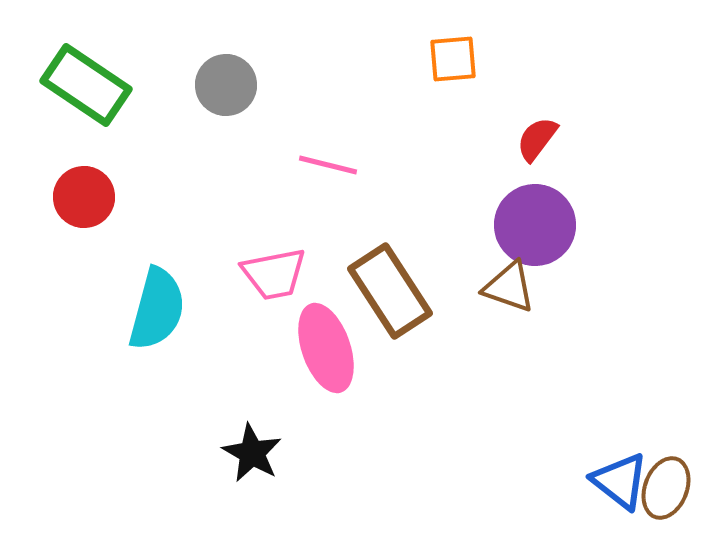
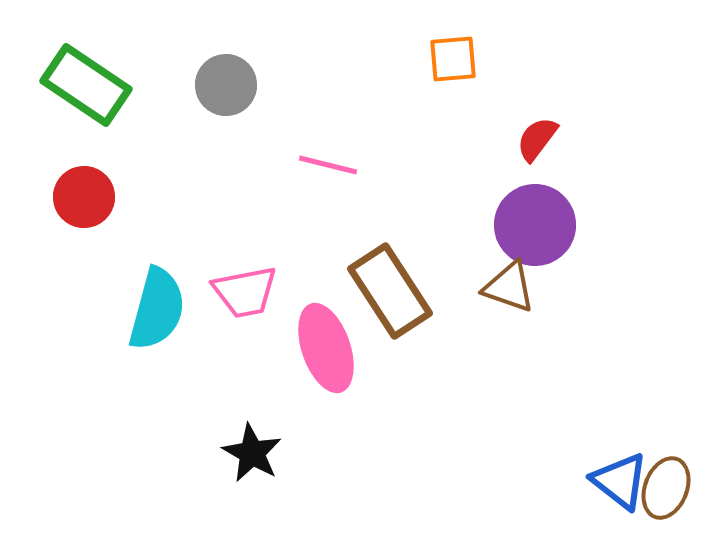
pink trapezoid: moved 29 px left, 18 px down
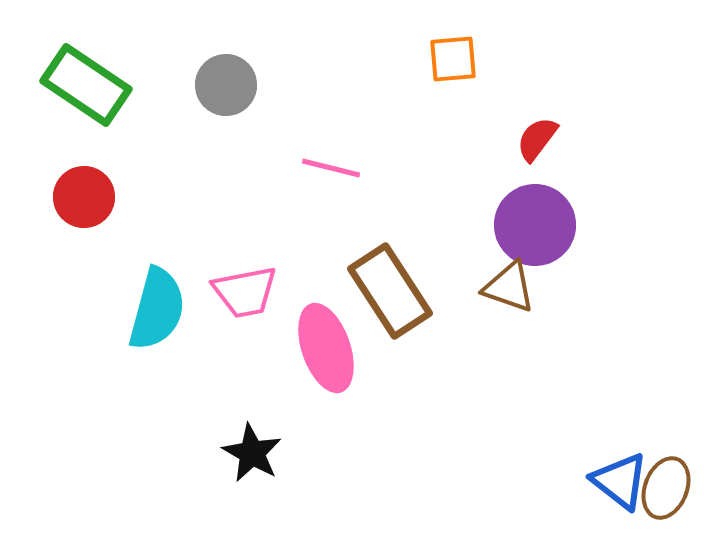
pink line: moved 3 px right, 3 px down
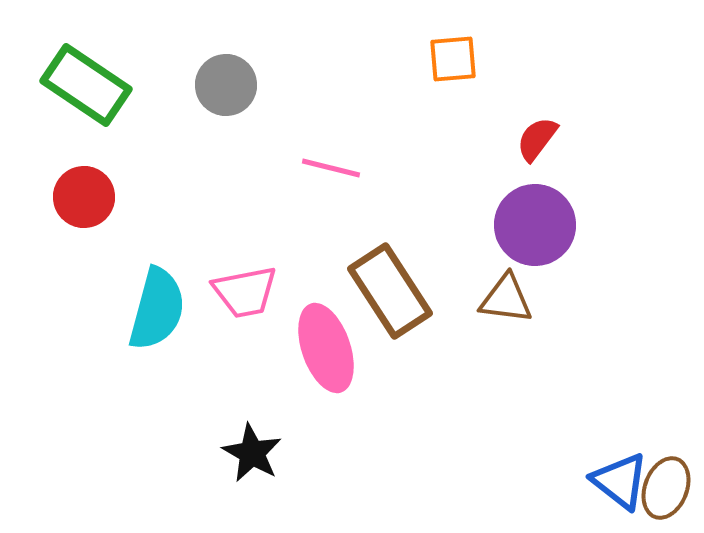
brown triangle: moved 3 px left, 12 px down; rotated 12 degrees counterclockwise
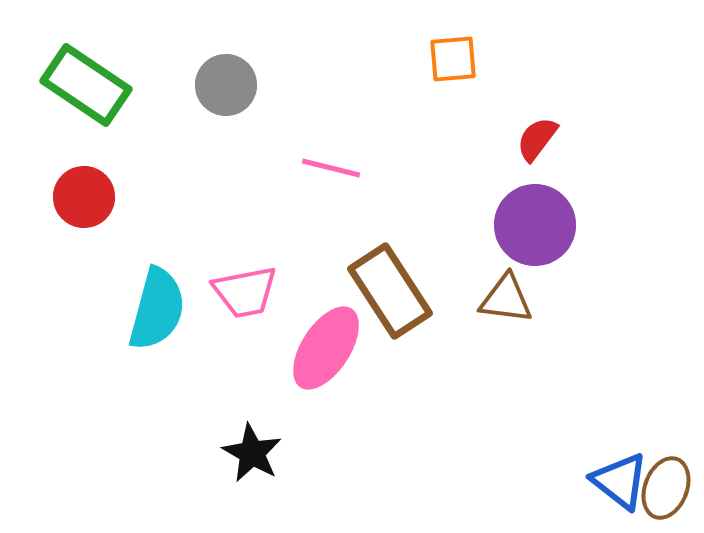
pink ellipse: rotated 52 degrees clockwise
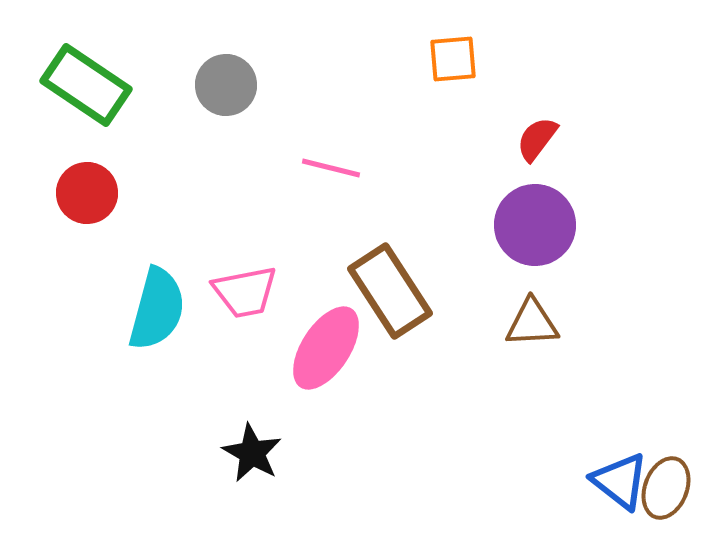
red circle: moved 3 px right, 4 px up
brown triangle: moved 26 px right, 24 px down; rotated 10 degrees counterclockwise
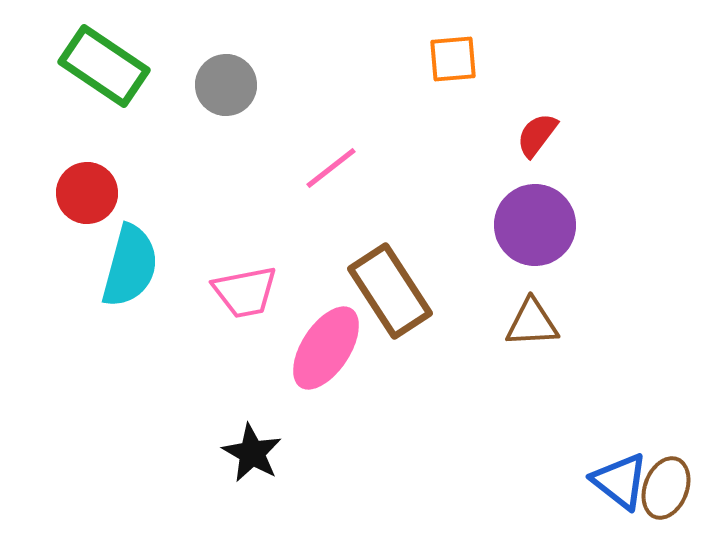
green rectangle: moved 18 px right, 19 px up
red semicircle: moved 4 px up
pink line: rotated 52 degrees counterclockwise
cyan semicircle: moved 27 px left, 43 px up
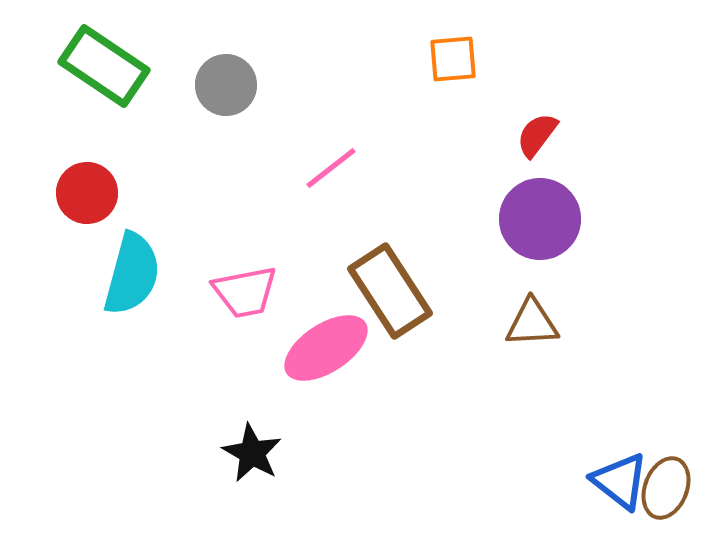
purple circle: moved 5 px right, 6 px up
cyan semicircle: moved 2 px right, 8 px down
pink ellipse: rotated 24 degrees clockwise
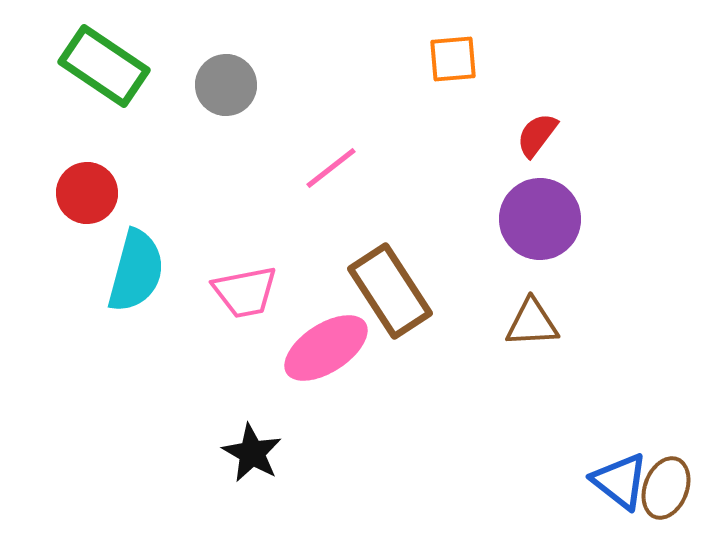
cyan semicircle: moved 4 px right, 3 px up
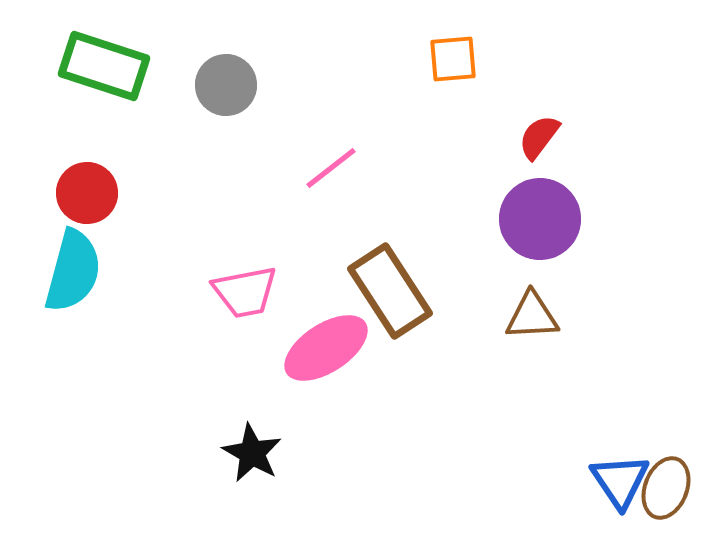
green rectangle: rotated 16 degrees counterclockwise
red semicircle: moved 2 px right, 2 px down
cyan semicircle: moved 63 px left
brown triangle: moved 7 px up
blue triangle: rotated 18 degrees clockwise
